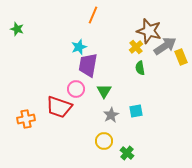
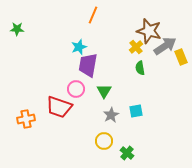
green star: rotated 16 degrees counterclockwise
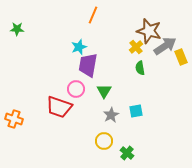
orange cross: moved 12 px left; rotated 30 degrees clockwise
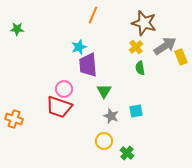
brown star: moved 5 px left, 8 px up
purple trapezoid: rotated 15 degrees counterclockwise
pink circle: moved 12 px left
gray star: moved 1 px down; rotated 21 degrees counterclockwise
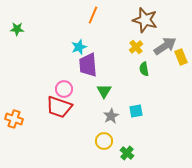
brown star: moved 1 px right, 3 px up
green semicircle: moved 4 px right, 1 px down
gray star: rotated 21 degrees clockwise
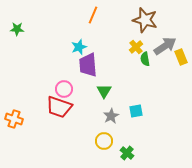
green semicircle: moved 1 px right, 10 px up
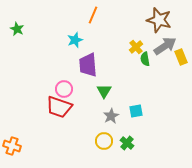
brown star: moved 14 px right
green star: rotated 24 degrees clockwise
cyan star: moved 4 px left, 7 px up
orange cross: moved 2 px left, 27 px down
green cross: moved 10 px up
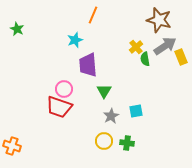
green cross: rotated 32 degrees counterclockwise
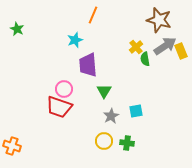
yellow rectangle: moved 6 px up
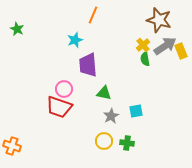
yellow cross: moved 7 px right, 2 px up
green triangle: moved 2 px down; rotated 49 degrees counterclockwise
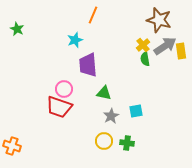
yellow rectangle: rotated 14 degrees clockwise
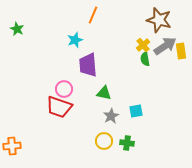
orange cross: rotated 24 degrees counterclockwise
